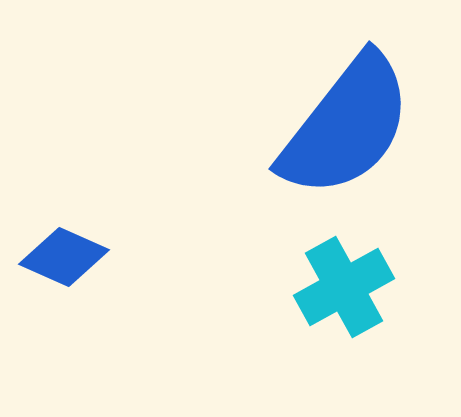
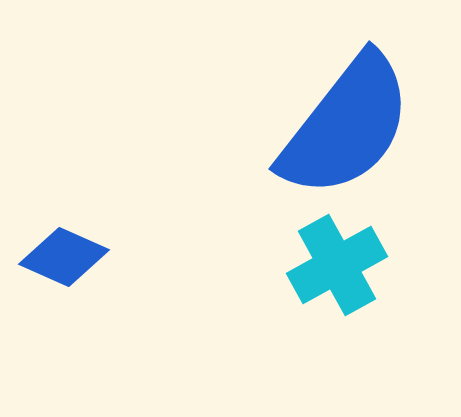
cyan cross: moved 7 px left, 22 px up
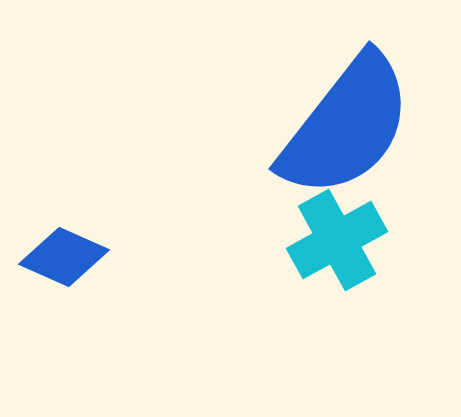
cyan cross: moved 25 px up
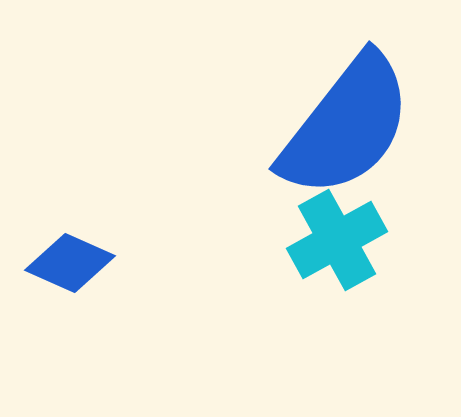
blue diamond: moved 6 px right, 6 px down
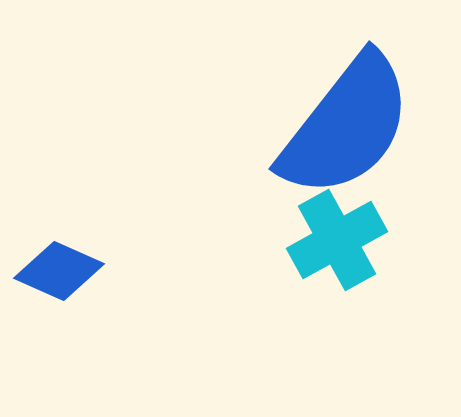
blue diamond: moved 11 px left, 8 px down
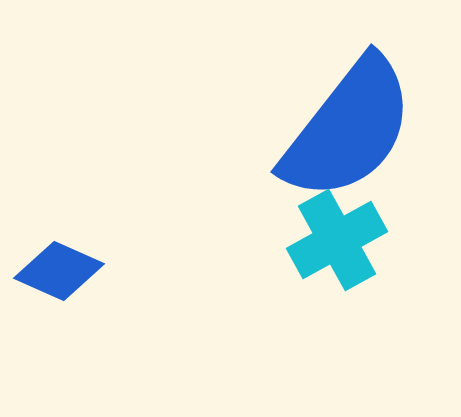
blue semicircle: moved 2 px right, 3 px down
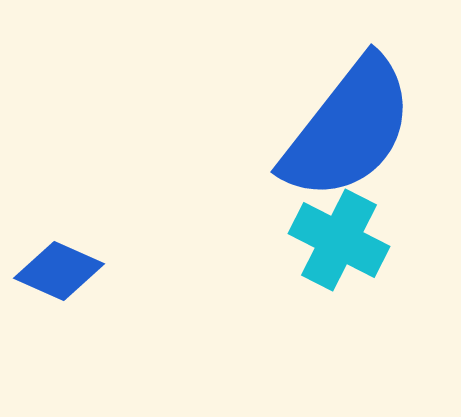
cyan cross: moved 2 px right; rotated 34 degrees counterclockwise
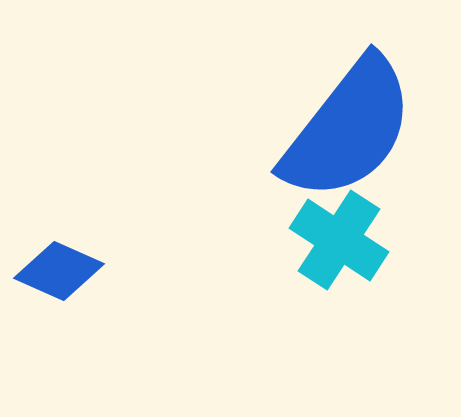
cyan cross: rotated 6 degrees clockwise
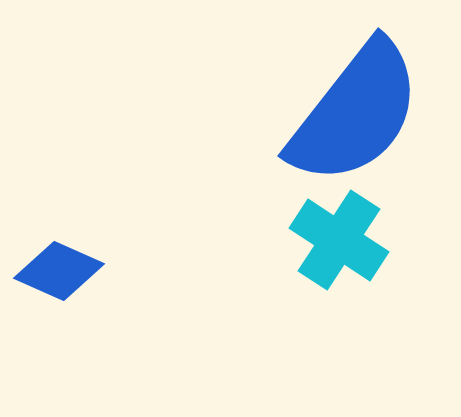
blue semicircle: moved 7 px right, 16 px up
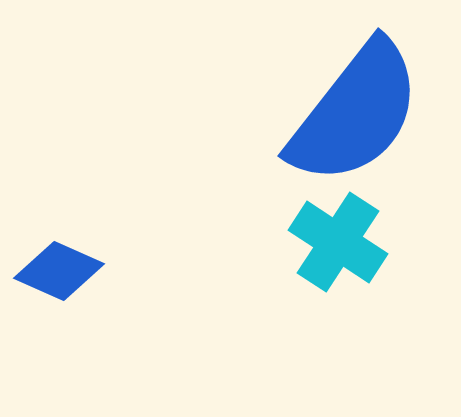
cyan cross: moved 1 px left, 2 px down
